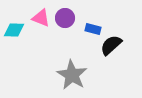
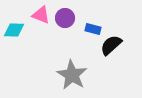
pink triangle: moved 3 px up
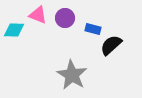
pink triangle: moved 3 px left
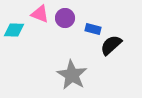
pink triangle: moved 2 px right, 1 px up
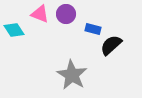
purple circle: moved 1 px right, 4 px up
cyan diamond: rotated 55 degrees clockwise
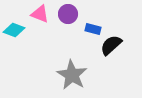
purple circle: moved 2 px right
cyan diamond: rotated 35 degrees counterclockwise
